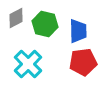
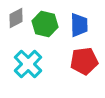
blue trapezoid: moved 1 px right, 6 px up
red pentagon: moved 1 px right, 1 px up
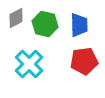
cyan cross: moved 1 px right
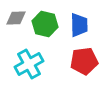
gray diamond: rotated 25 degrees clockwise
cyan cross: rotated 16 degrees clockwise
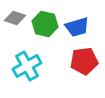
gray diamond: moved 1 px left; rotated 20 degrees clockwise
blue trapezoid: moved 2 px left, 2 px down; rotated 75 degrees clockwise
cyan cross: moved 2 px left, 2 px down
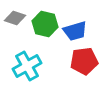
blue trapezoid: moved 2 px left, 4 px down
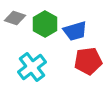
green hexagon: rotated 15 degrees clockwise
red pentagon: moved 4 px right
cyan cross: moved 5 px right, 1 px down; rotated 8 degrees counterclockwise
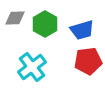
gray diamond: rotated 20 degrees counterclockwise
blue trapezoid: moved 7 px right, 1 px up
